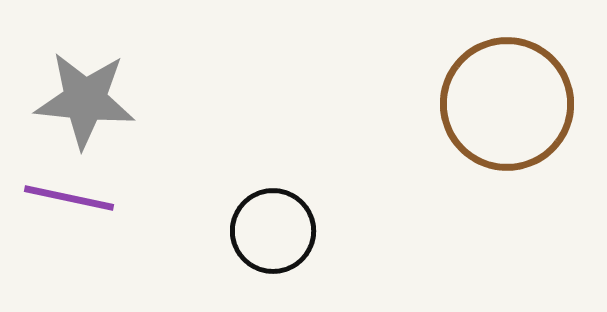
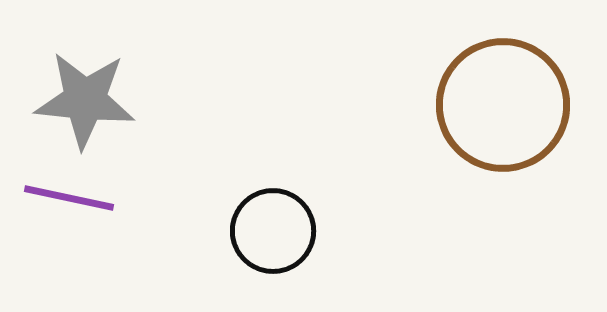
brown circle: moved 4 px left, 1 px down
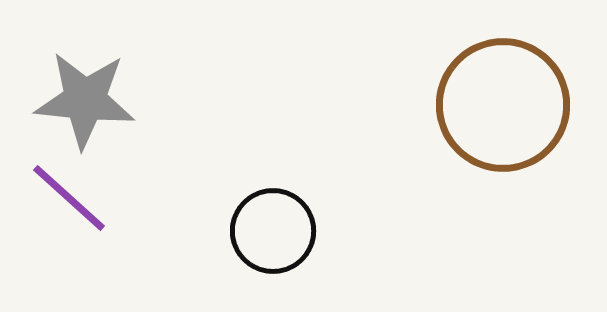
purple line: rotated 30 degrees clockwise
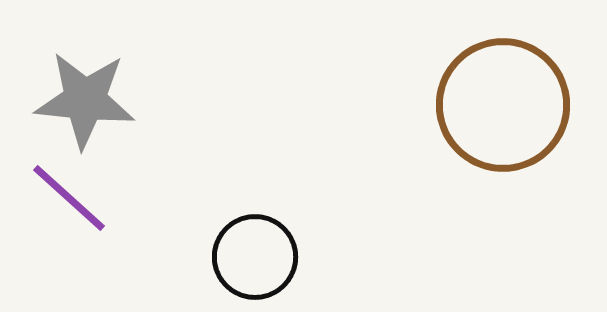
black circle: moved 18 px left, 26 px down
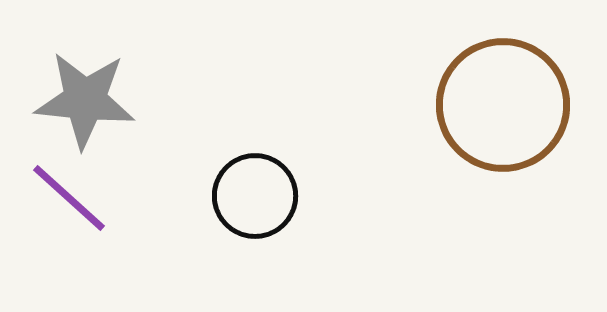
black circle: moved 61 px up
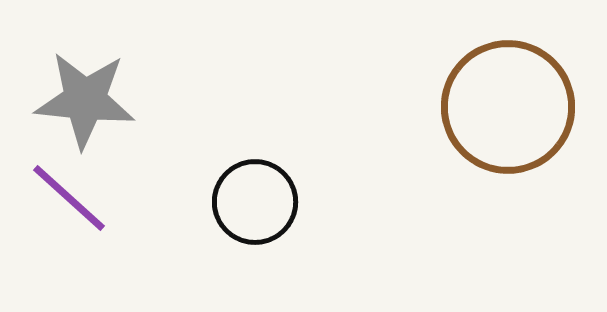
brown circle: moved 5 px right, 2 px down
black circle: moved 6 px down
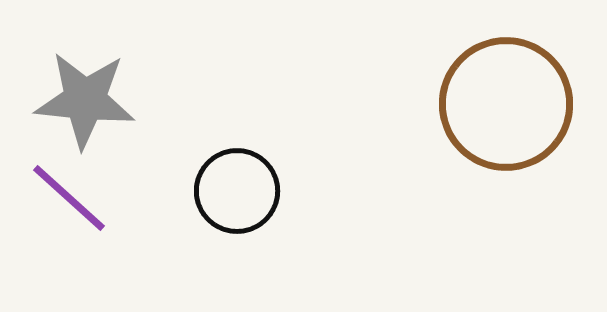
brown circle: moved 2 px left, 3 px up
black circle: moved 18 px left, 11 px up
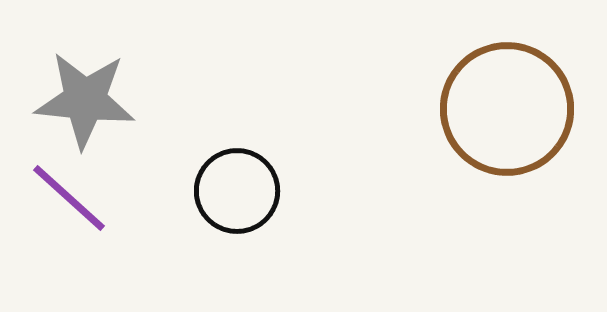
brown circle: moved 1 px right, 5 px down
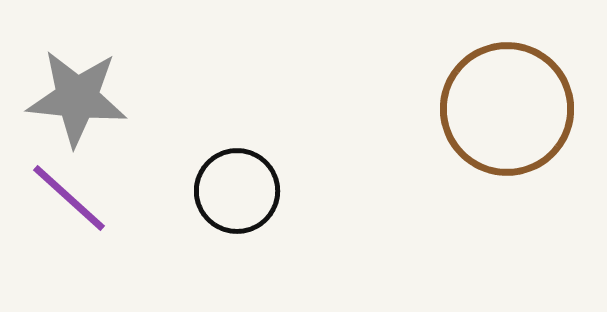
gray star: moved 8 px left, 2 px up
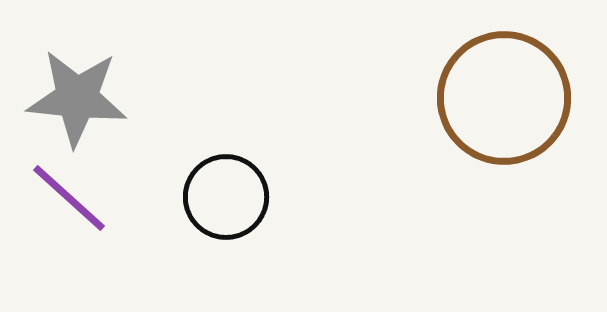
brown circle: moved 3 px left, 11 px up
black circle: moved 11 px left, 6 px down
